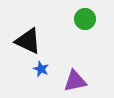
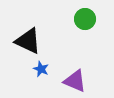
purple triangle: rotated 35 degrees clockwise
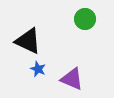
blue star: moved 3 px left
purple triangle: moved 3 px left, 2 px up
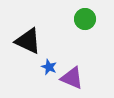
blue star: moved 11 px right, 2 px up
purple triangle: moved 1 px up
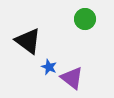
black triangle: rotated 12 degrees clockwise
purple triangle: rotated 15 degrees clockwise
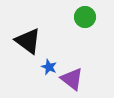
green circle: moved 2 px up
purple triangle: moved 1 px down
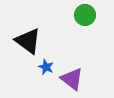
green circle: moved 2 px up
blue star: moved 3 px left
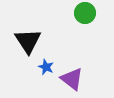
green circle: moved 2 px up
black triangle: rotated 20 degrees clockwise
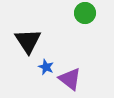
purple triangle: moved 2 px left
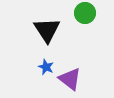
black triangle: moved 19 px right, 11 px up
